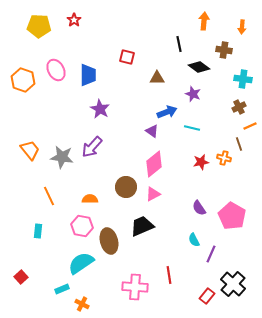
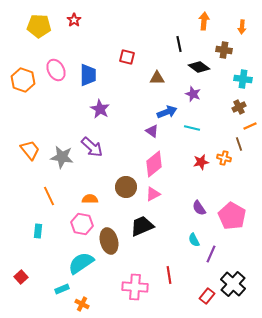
purple arrow at (92, 147): rotated 90 degrees counterclockwise
pink hexagon at (82, 226): moved 2 px up
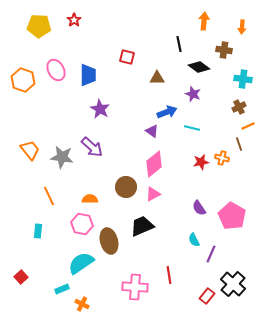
orange line at (250, 126): moved 2 px left
orange cross at (224, 158): moved 2 px left
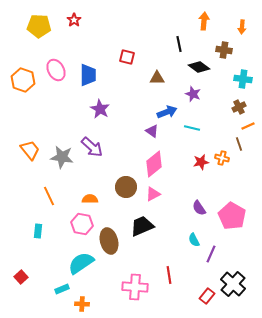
orange cross at (82, 304): rotated 24 degrees counterclockwise
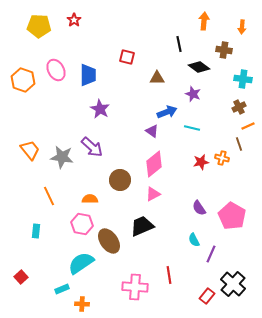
brown circle at (126, 187): moved 6 px left, 7 px up
cyan rectangle at (38, 231): moved 2 px left
brown ellipse at (109, 241): rotated 20 degrees counterclockwise
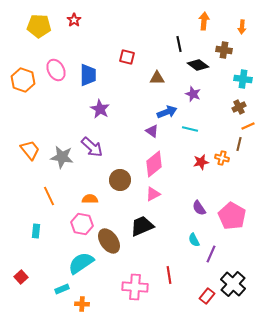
black diamond at (199, 67): moved 1 px left, 2 px up
cyan line at (192, 128): moved 2 px left, 1 px down
brown line at (239, 144): rotated 32 degrees clockwise
